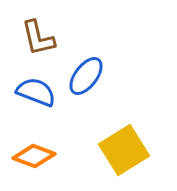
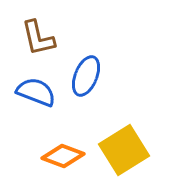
blue ellipse: rotated 15 degrees counterclockwise
orange diamond: moved 29 px right
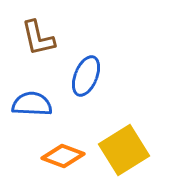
blue semicircle: moved 4 px left, 12 px down; rotated 18 degrees counterclockwise
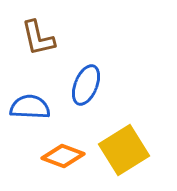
blue ellipse: moved 9 px down
blue semicircle: moved 2 px left, 3 px down
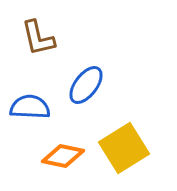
blue ellipse: rotated 15 degrees clockwise
yellow square: moved 2 px up
orange diamond: rotated 9 degrees counterclockwise
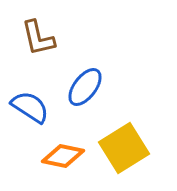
blue ellipse: moved 1 px left, 2 px down
blue semicircle: rotated 30 degrees clockwise
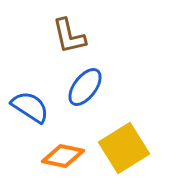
brown L-shape: moved 31 px right, 2 px up
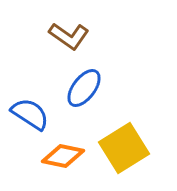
brown L-shape: rotated 42 degrees counterclockwise
blue ellipse: moved 1 px left, 1 px down
blue semicircle: moved 7 px down
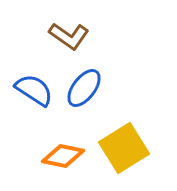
blue semicircle: moved 4 px right, 24 px up
